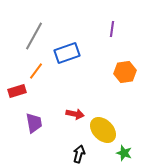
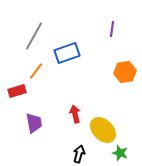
red arrow: rotated 114 degrees counterclockwise
green star: moved 4 px left
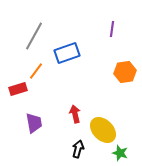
red rectangle: moved 1 px right, 2 px up
black arrow: moved 1 px left, 5 px up
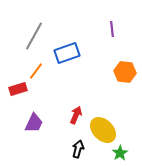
purple line: rotated 14 degrees counterclockwise
orange hexagon: rotated 15 degrees clockwise
red arrow: moved 1 px right, 1 px down; rotated 36 degrees clockwise
purple trapezoid: rotated 35 degrees clockwise
green star: rotated 21 degrees clockwise
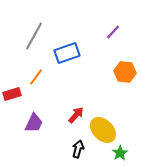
purple line: moved 1 px right, 3 px down; rotated 49 degrees clockwise
orange line: moved 6 px down
red rectangle: moved 6 px left, 5 px down
red arrow: rotated 18 degrees clockwise
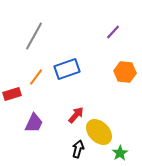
blue rectangle: moved 16 px down
yellow ellipse: moved 4 px left, 2 px down
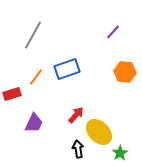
gray line: moved 1 px left, 1 px up
black arrow: rotated 24 degrees counterclockwise
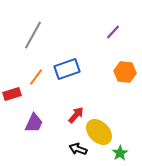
black arrow: rotated 60 degrees counterclockwise
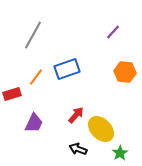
yellow ellipse: moved 2 px right, 3 px up
